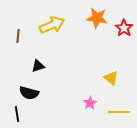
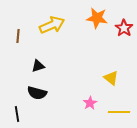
black semicircle: moved 8 px right
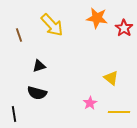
yellow arrow: rotated 70 degrees clockwise
brown line: moved 1 px right, 1 px up; rotated 24 degrees counterclockwise
black triangle: moved 1 px right
black line: moved 3 px left
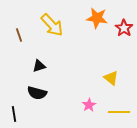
pink star: moved 1 px left, 2 px down
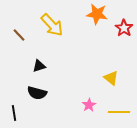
orange star: moved 4 px up
brown line: rotated 24 degrees counterclockwise
black line: moved 1 px up
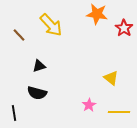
yellow arrow: moved 1 px left
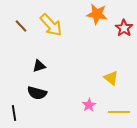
brown line: moved 2 px right, 9 px up
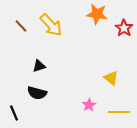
black line: rotated 14 degrees counterclockwise
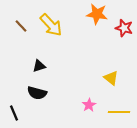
red star: rotated 18 degrees counterclockwise
